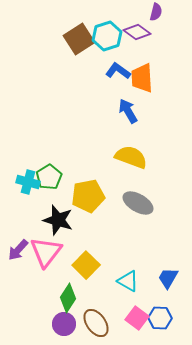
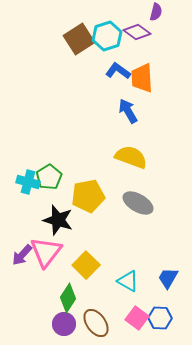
purple arrow: moved 4 px right, 5 px down
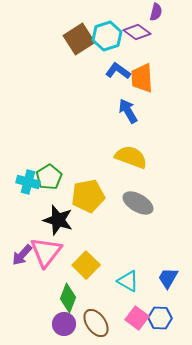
green diamond: rotated 12 degrees counterclockwise
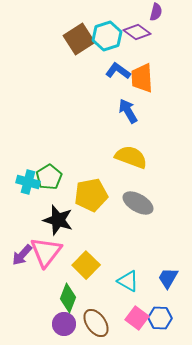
yellow pentagon: moved 3 px right, 1 px up
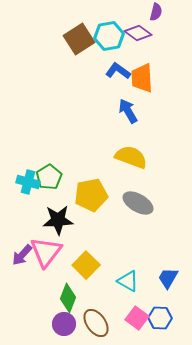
purple diamond: moved 1 px right, 1 px down
cyan hexagon: moved 2 px right; rotated 8 degrees clockwise
black star: rotated 20 degrees counterclockwise
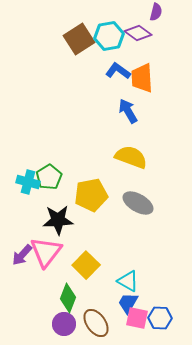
blue trapezoid: moved 40 px left, 25 px down
pink square: rotated 25 degrees counterclockwise
